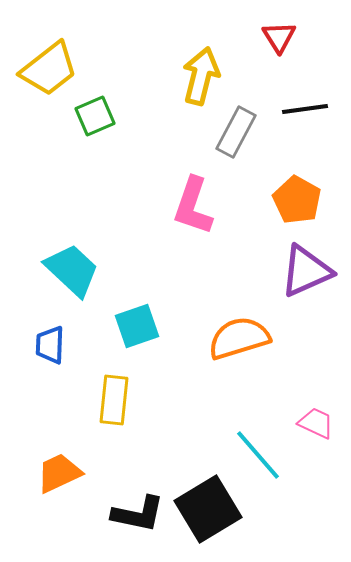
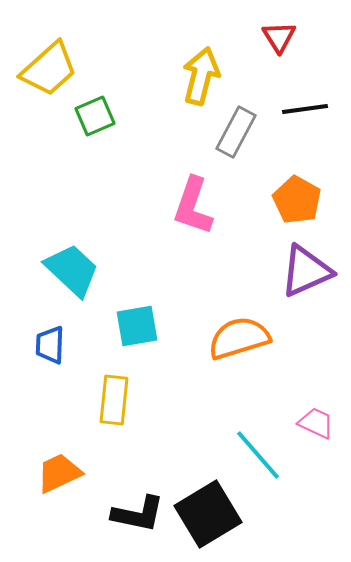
yellow trapezoid: rotated 4 degrees counterclockwise
cyan square: rotated 9 degrees clockwise
black square: moved 5 px down
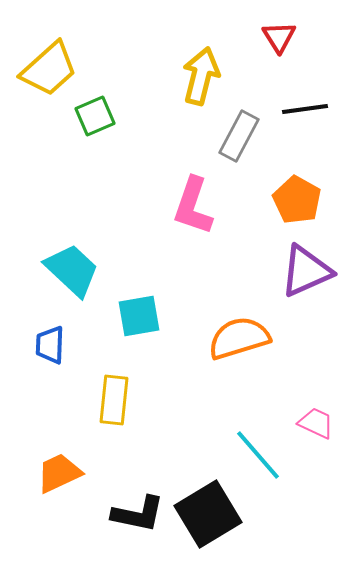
gray rectangle: moved 3 px right, 4 px down
cyan square: moved 2 px right, 10 px up
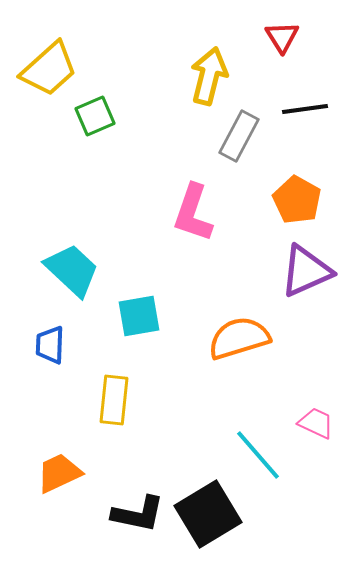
red triangle: moved 3 px right
yellow arrow: moved 8 px right
pink L-shape: moved 7 px down
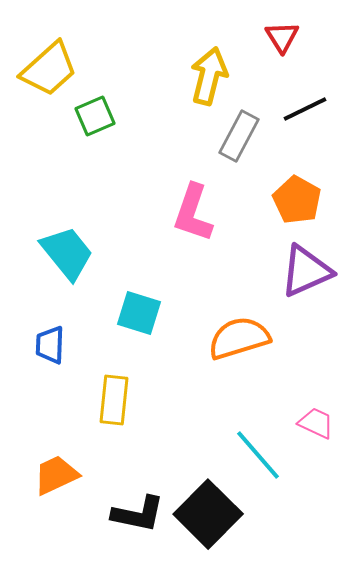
black line: rotated 18 degrees counterclockwise
cyan trapezoid: moved 5 px left, 17 px up; rotated 8 degrees clockwise
cyan square: moved 3 px up; rotated 27 degrees clockwise
orange trapezoid: moved 3 px left, 2 px down
black square: rotated 14 degrees counterclockwise
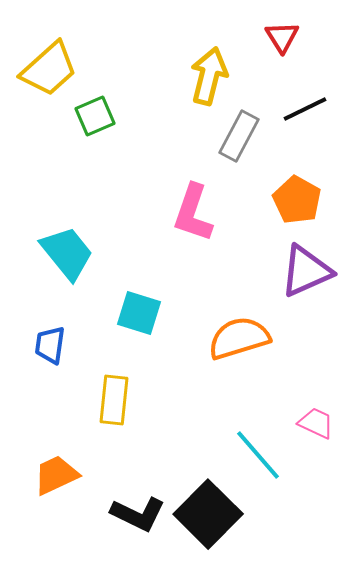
blue trapezoid: rotated 6 degrees clockwise
black L-shape: rotated 14 degrees clockwise
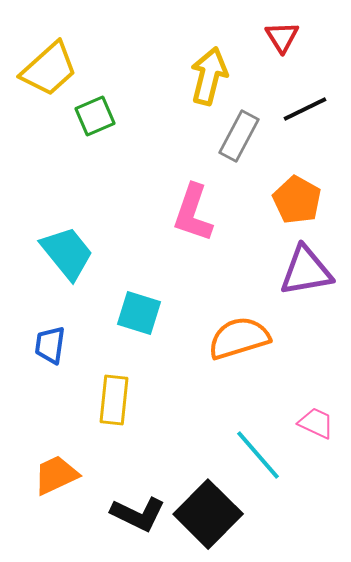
purple triangle: rotated 14 degrees clockwise
